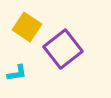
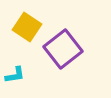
cyan L-shape: moved 2 px left, 2 px down
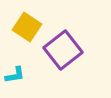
purple square: moved 1 px down
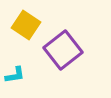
yellow square: moved 1 px left, 2 px up
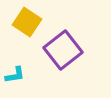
yellow square: moved 1 px right, 3 px up
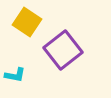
cyan L-shape: rotated 20 degrees clockwise
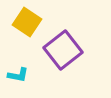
cyan L-shape: moved 3 px right
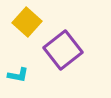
yellow square: rotated 8 degrees clockwise
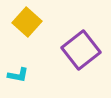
purple square: moved 18 px right
